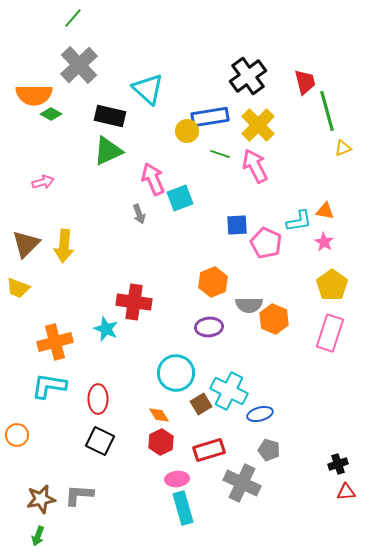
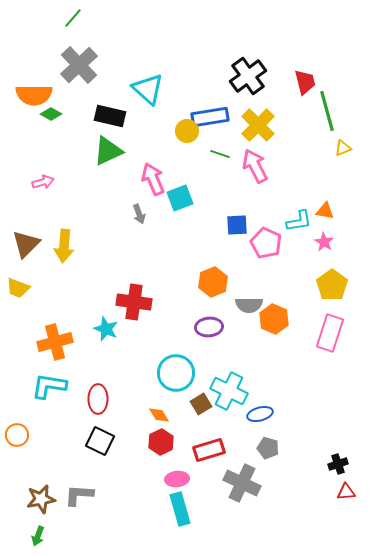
gray pentagon at (269, 450): moved 1 px left, 2 px up
cyan rectangle at (183, 508): moved 3 px left, 1 px down
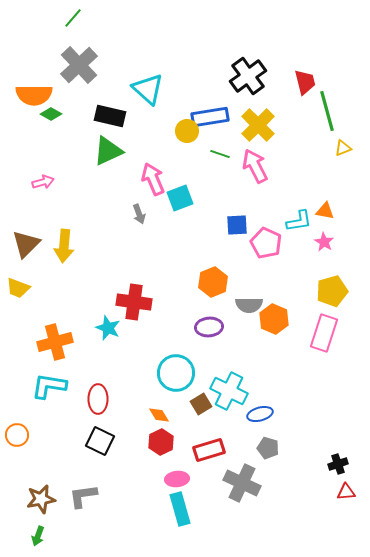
yellow pentagon at (332, 285): moved 6 px down; rotated 20 degrees clockwise
cyan star at (106, 329): moved 2 px right, 1 px up
pink rectangle at (330, 333): moved 6 px left
gray L-shape at (79, 495): moved 4 px right, 1 px down; rotated 12 degrees counterclockwise
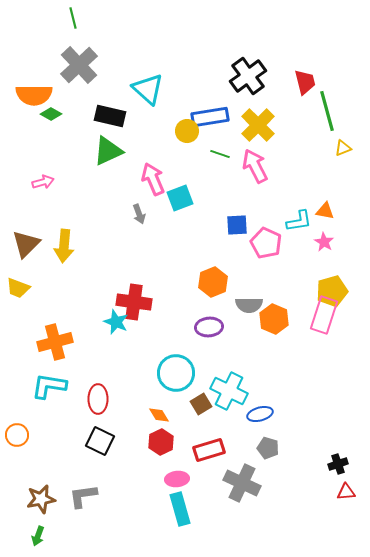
green line at (73, 18): rotated 55 degrees counterclockwise
cyan star at (108, 328): moved 8 px right, 6 px up
pink rectangle at (324, 333): moved 18 px up
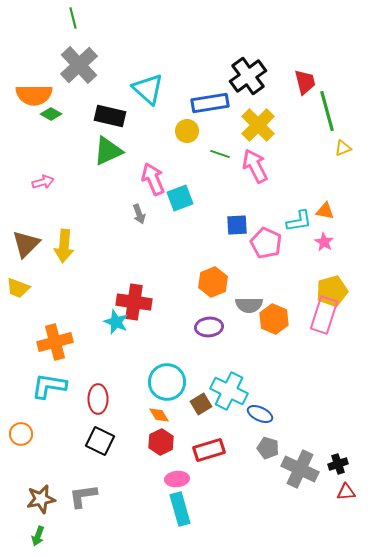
blue rectangle at (210, 117): moved 14 px up
cyan circle at (176, 373): moved 9 px left, 9 px down
blue ellipse at (260, 414): rotated 40 degrees clockwise
orange circle at (17, 435): moved 4 px right, 1 px up
gray cross at (242, 483): moved 58 px right, 14 px up
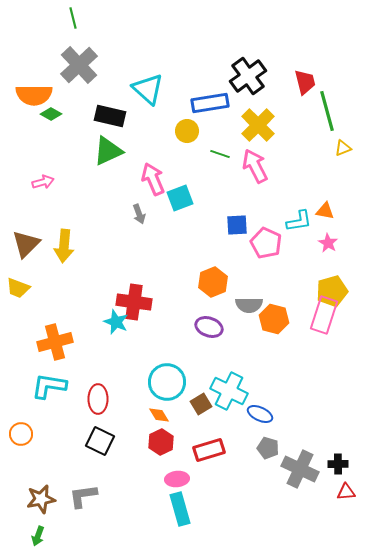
pink star at (324, 242): moved 4 px right, 1 px down
orange hexagon at (274, 319): rotated 8 degrees counterclockwise
purple ellipse at (209, 327): rotated 24 degrees clockwise
black cross at (338, 464): rotated 18 degrees clockwise
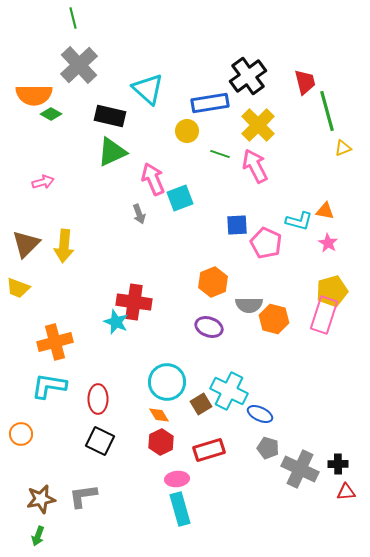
green triangle at (108, 151): moved 4 px right, 1 px down
cyan L-shape at (299, 221): rotated 24 degrees clockwise
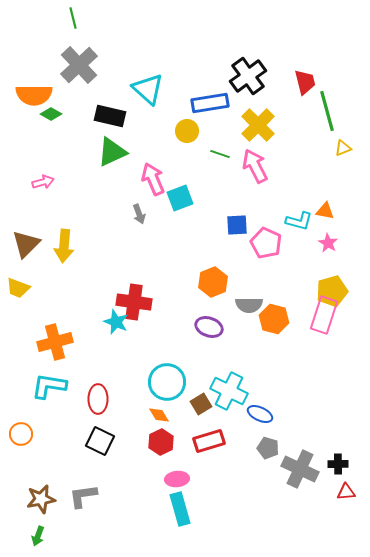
red rectangle at (209, 450): moved 9 px up
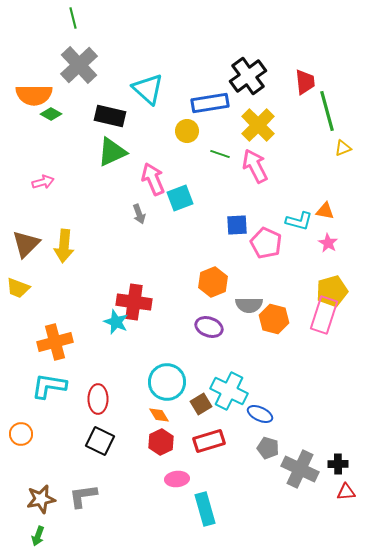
red trapezoid at (305, 82): rotated 8 degrees clockwise
cyan rectangle at (180, 509): moved 25 px right
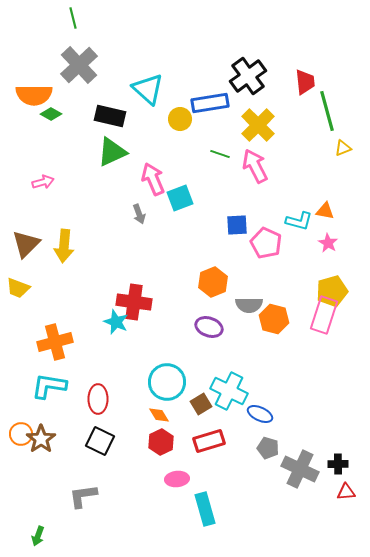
yellow circle at (187, 131): moved 7 px left, 12 px up
brown star at (41, 499): moved 60 px up; rotated 24 degrees counterclockwise
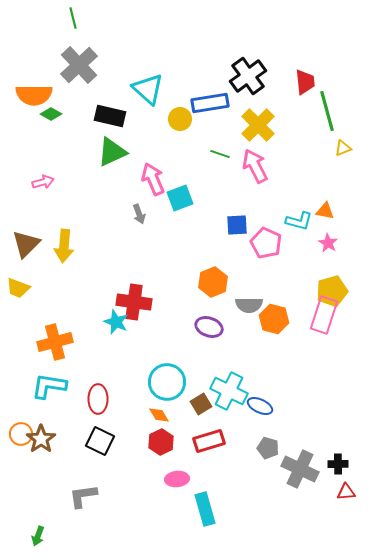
blue ellipse at (260, 414): moved 8 px up
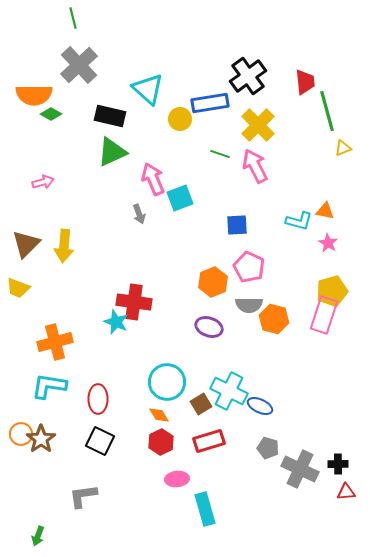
pink pentagon at (266, 243): moved 17 px left, 24 px down
